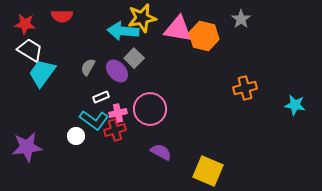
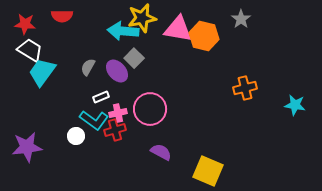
cyan trapezoid: moved 1 px up
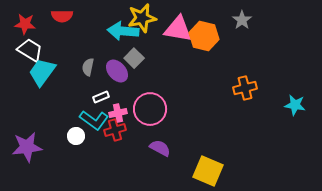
gray star: moved 1 px right, 1 px down
gray semicircle: rotated 18 degrees counterclockwise
purple semicircle: moved 1 px left, 4 px up
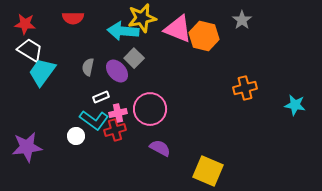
red semicircle: moved 11 px right, 2 px down
pink triangle: rotated 12 degrees clockwise
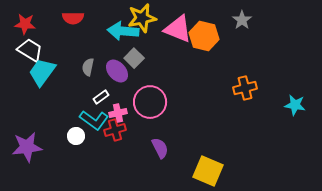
white rectangle: rotated 14 degrees counterclockwise
pink circle: moved 7 px up
purple semicircle: rotated 35 degrees clockwise
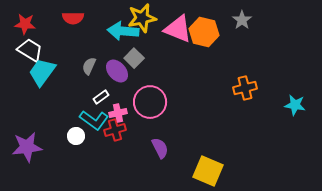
orange hexagon: moved 4 px up
gray semicircle: moved 1 px right, 1 px up; rotated 12 degrees clockwise
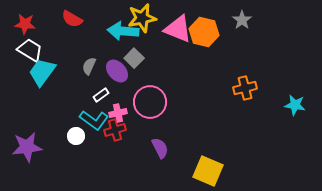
red semicircle: moved 1 px left, 1 px down; rotated 30 degrees clockwise
white rectangle: moved 2 px up
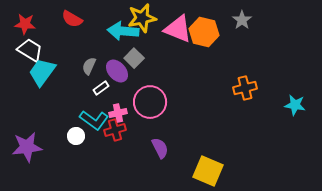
white rectangle: moved 7 px up
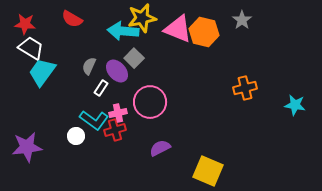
white trapezoid: moved 1 px right, 2 px up
white rectangle: rotated 21 degrees counterclockwise
purple semicircle: rotated 90 degrees counterclockwise
